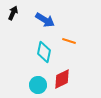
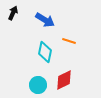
cyan diamond: moved 1 px right
red diamond: moved 2 px right, 1 px down
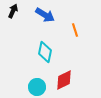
black arrow: moved 2 px up
blue arrow: moved 5 px up
orange line: moved 6 px right, 11 px up; rotated 56 degrees clockwise
cyan circle: moved 1 px left, 2 px down
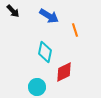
black arrow: rotated 112 degrees clockwise
blue arrow: moved 4 px right, 1 px down
red diamond: moved 8 px up
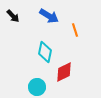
black arrow: moved 5 px down
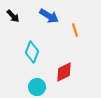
cyan diamond: moved 13 px left; rotated 10 degrees clockwise
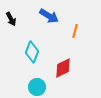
black arrow: moved 2 px left, 3 px down; rotated 16 degrees clockwise
orange line: moved 1 px down; rotated 32 degrees clockwise
red diamond: moved 1 px left, 4 px up
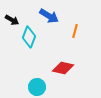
black arrow: moved 1 px right, 1 px down; rotated 32 degrees counterclockwise
cyan diamond: moved 3 px left, 15 px up
red diamond: rotated 40 degrees clockwise
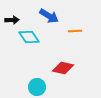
black arrow: rotated 32 degrees counterclockwise
orange line: rotated 72 degrees clockwise
cyan diamond: rotated 55 degrees counterclockwise
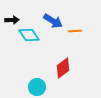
blue arrow: moved 4 px right, 5 px down
cyan diamond: moved 2 px up
red diamond: rotated 50 degrees counterclockwise
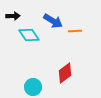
black arrow: moved 1 px right, 4 px up
red diamond: moved 2 px right, 5 px down
cyan circle: moved 4 px left
